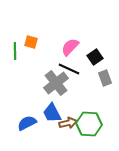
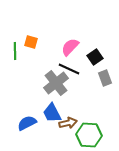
green hexagon: moved 11 px down
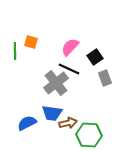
blue trapezoid: rotated 55 degrees counterclockwise
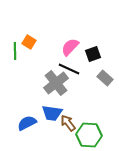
orange square: moved 2 px left; rotated 16 degrees clockwise
black square: moved 2 px left, 3 px up; rotated 14 degrees clockwise
gray rectangle: rotated 28 degrees counterclockwise
brown arrow: rotated 114 degrees counterclockwise
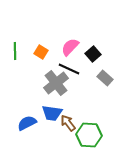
orange square: moved 12 px right, 10 px down
black square: rotated 21 degrees counterclockwise
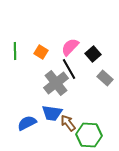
black line: rotated 35 degrees clockwise
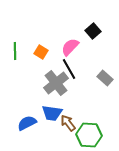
black square: moved 23 px up
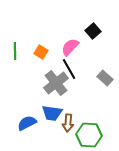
brown arrow: rotated 138 degrees counterclockwise
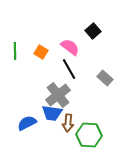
pink semicircle: rotated 84 degrees clockwise
gray cross: moved 2 px right, 12 px down
